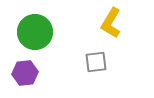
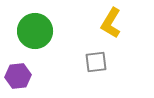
green circle: moved 1 px up
purple hexagon: moved 7 px left, 3 px down
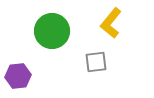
yellow L-shape: rotated 8 degrees clockwise
green circle: moved 17 px right
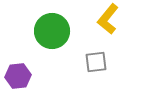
yellow L-shape: moved 3 px left, 4 px up
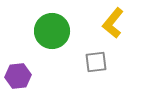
yellow L-shape: moved 5 px right, 4 px down
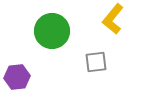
yellow L-shape: moved 4 px up
purple hexagon: moved 1 px left, 1 px down
